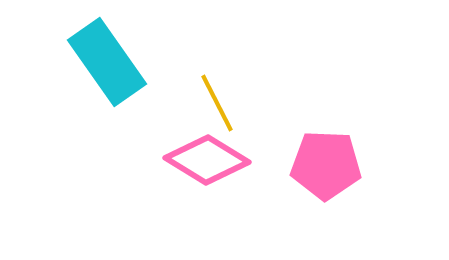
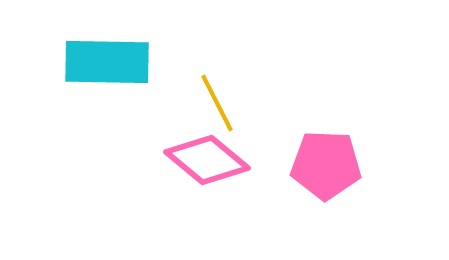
cyan rectangle: rotated 54 degrees counterclockwise
pink diamond: rotated 8 degrees clockwise
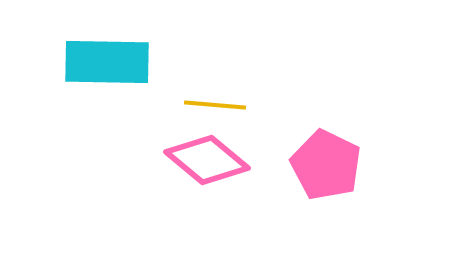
yellow line: moved 2 px left, 2 px down; rotated 58 degrees counterclockwise
pink pentagon: rotated 24 degrees clockwise
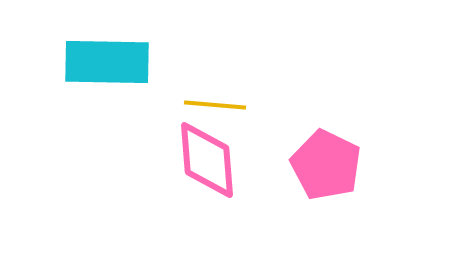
pink diamond: rotated 46 degrees clockwise
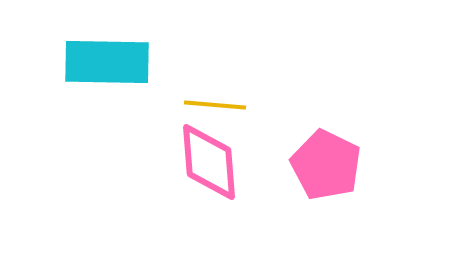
pink diamond: moved 2 px right, 2 px down
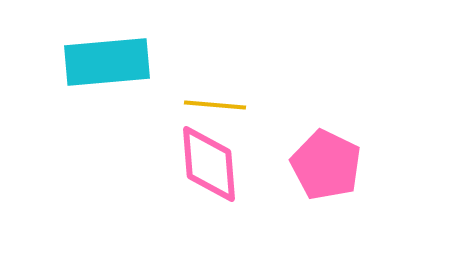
cyan rectangle: rotated 6 degrees counterclockwise
pink diamond: moved 2 px down
